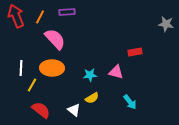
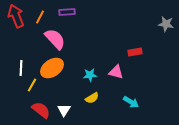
orange ellipse: rotated 35 degrees counterclockwise
cyan arrow: moved 1 px right; rotated 21 degrees counterclockwise
white triangle: moved 10 px left; rotated 24 degrees clockwise
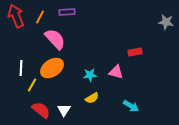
gray star: moved 2 px up
cyan arrow: moved 4 px down
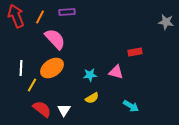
red semicircle: moved 1 px right, 1 px up
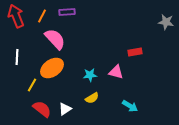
orange line: moved 2 px right, 1 px up
white line: moved 4 px left, 11 px up
cyan arrow: moved 1 px left
white triangle: moved 1 px right, 1 px up; rotated 24 degrees clockwise
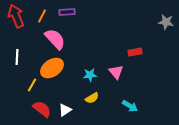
pink triangle: rotated 35 degrees clockwise
white triangle: moved 1 px down
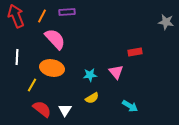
orange ellipse: rotated 45 degrees clockwise
white triangle: rotated 24 degrees counterclockwise
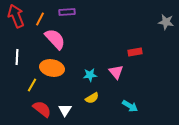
orange line: moved 2 px left, 3 px down
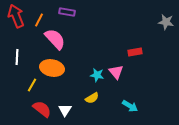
purple rectangle: rotated 14 degrees clockwise
orange line: moved 1 px left, 1 px down
cyan star: moved 7 px right; rotated 16 degrees clockwise
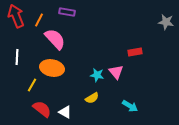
white triangle: moved 2 px down; rotated 32 degrees counterclockwise
